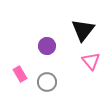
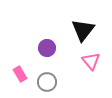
purple circle: moved 2 px down
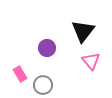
black triangle: moved 1 px down
gray circle: moved 4 px left, 3 px down
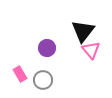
pink triangle: moved 11 px up
gray circle: moved 5 px up
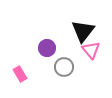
gray circle: moved 21 px right, 13 px up
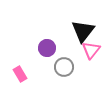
pink triangle: rotated 18 degrees clockwise
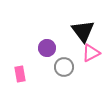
black triangle: rotated 15 degrees counterclockwise
pink triangle: moved 3 px down; rotated 24 degrees clockwise
pink rectangle: rotated 21 degrees clockwise
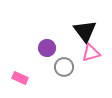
black triangle: moved 2 px right
pink triangle: rotated 12 degrees clockwise
pink rectangle: moved 4 px down; rotated 56 degrees counterclockwise
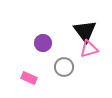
purple circle: moved 4 px left, 5 px up
pink triangle: moved 2 px left, 4 px up
pink rectangle: moved 9 px right
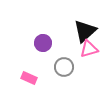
black triangle: rotated 25 degrees clockwise
